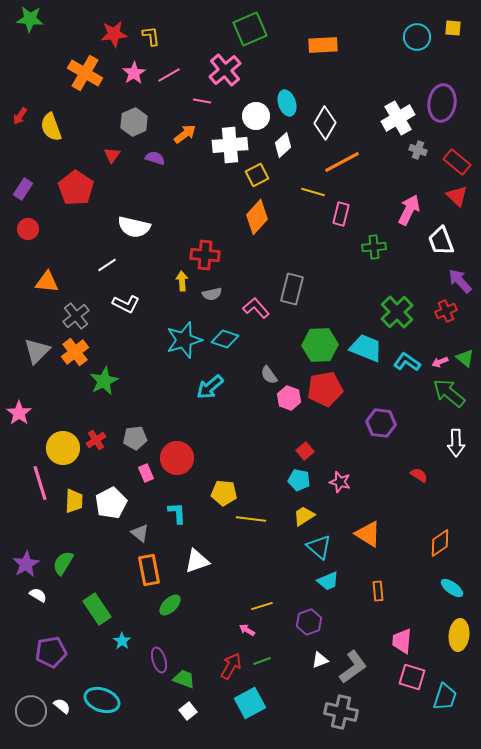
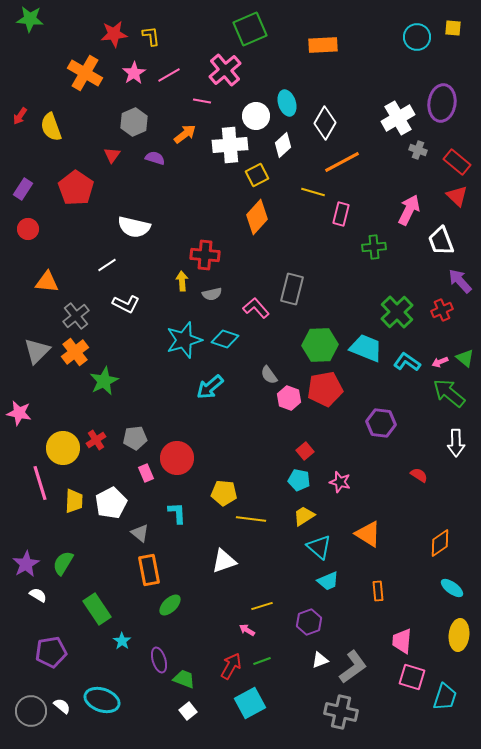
red cross at (446, 311): moved 4 px left, 1 px up
pink star at (19, 413): rotated 25 degrees counterclockwise
white triangle at (197, 561): moved 27 px right
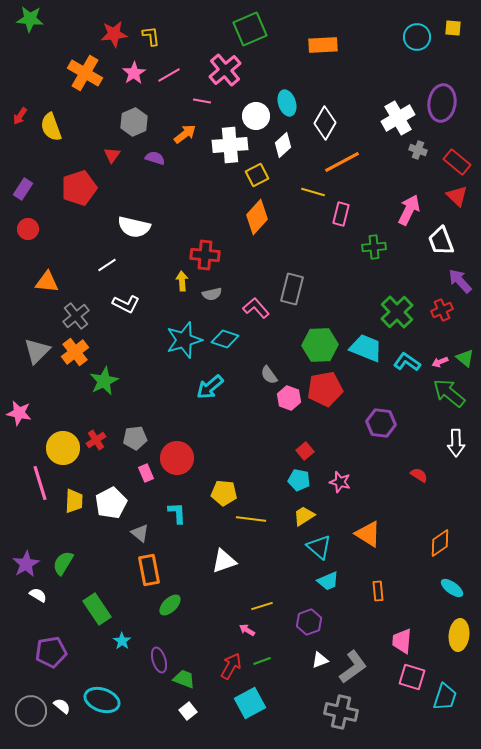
red pentagon at (76, 188): moved 3 px right; rotated 20 degrees clockwise
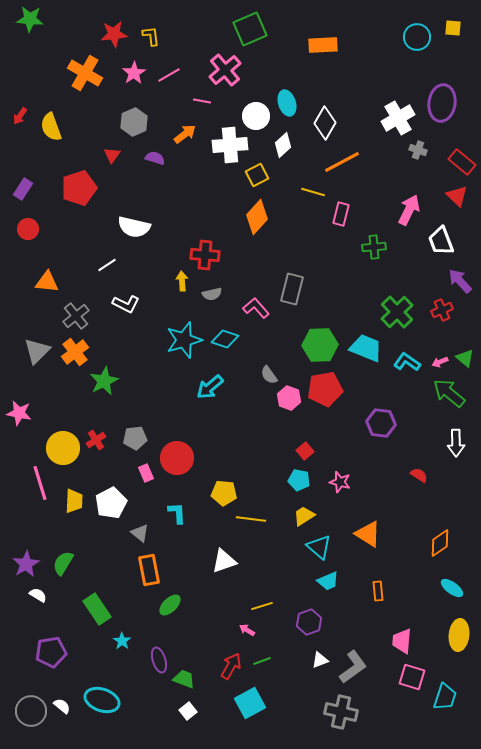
red rectangle at (457, 162): moved 5 px right
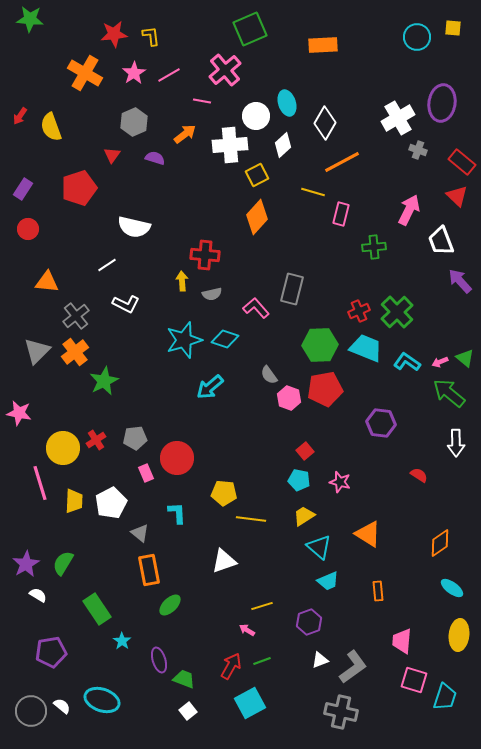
red cross at (442, 310): moved 83 px left, 1 px down
pink square at (412, 677): moved 2 px right, 3 px down
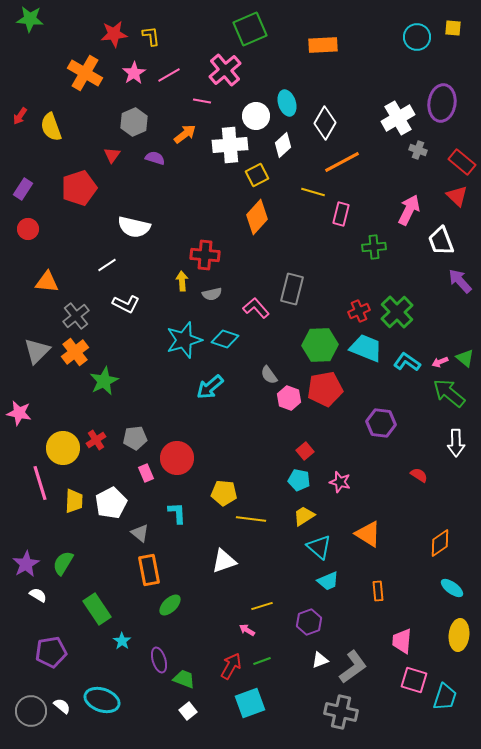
cyan square at (250, 703): rotated 8 degrees clockwise
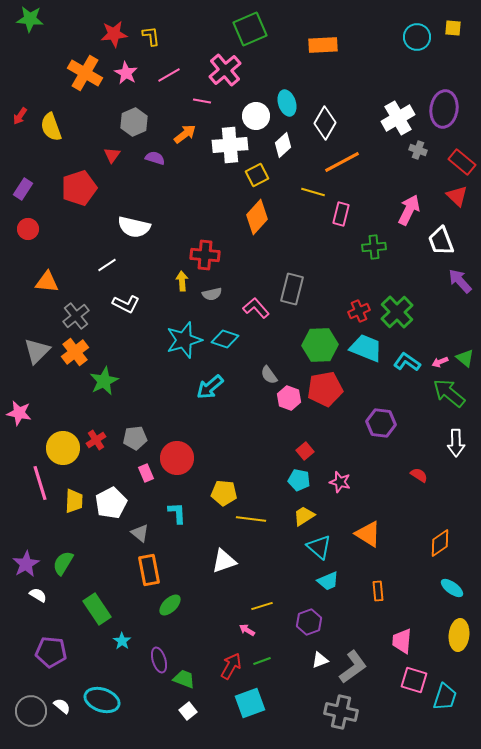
pink star at (134, 73): moved 8 px left; rotated 10 degrees counterclockwise
purple ellipse at (442, 103): moved 2 px right, 6 px down
purple pentagon at (51, 652): rotated 16 degrees clockwise
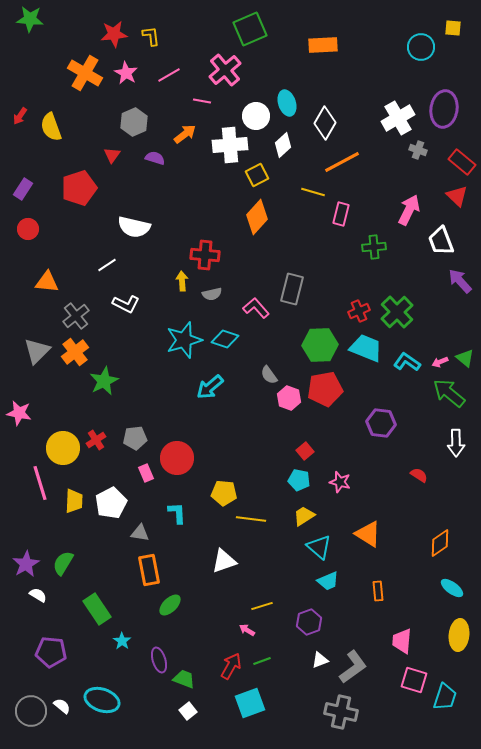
cyan circle at (417, 37): moved 4 px right, 10 px down
gray triangle at (140, 533): rotated 30 degrees counterclockwise
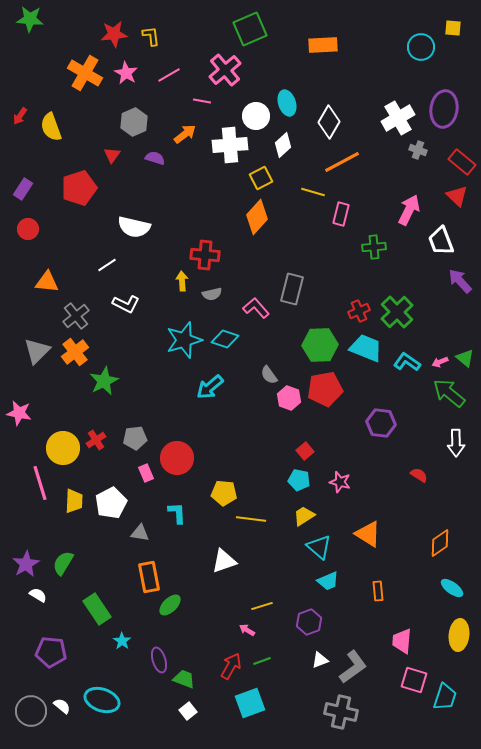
white diamond at (325, 123): moved 4 px right, 1 px up
yellow square at (257, 175): moved 4 px right, 3 px down
orange rectangle at (149, 570): moved 7 px down
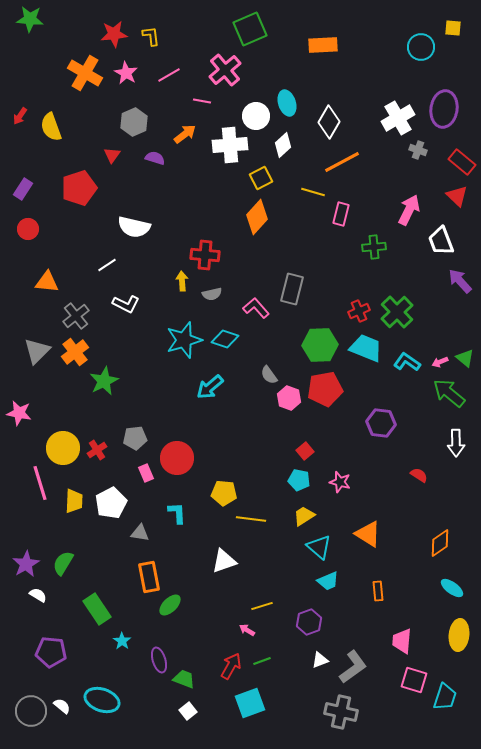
red cross at (96, 440): moved 1 px right, 10 px down
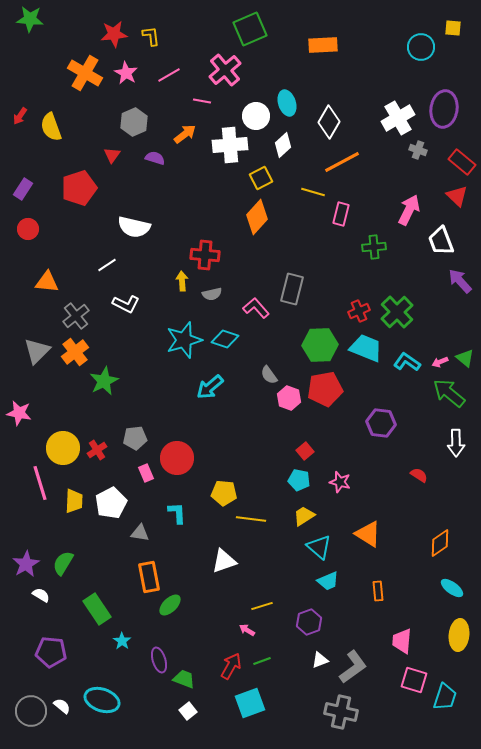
white semicircle at (38, 595): moved 3 px right
